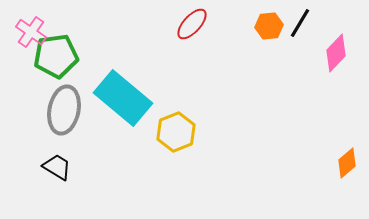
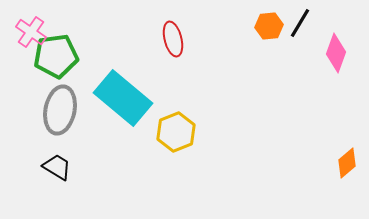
red ellipse: moved 19 px left, 15 px down; rotated 56 degrees counterclockwise
pink diamond: rotated 24 degrees counterclockwise
gray ellipse: moved 4 px left
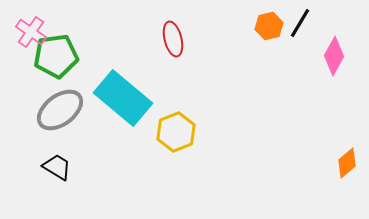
orange hexagon: rotated 8 degrees counterclockwise
pink diamond: moved 2 px left, 3 px down; rotated 9 degrees clockwise
gray ellipse: rotated 42 degrees clockwise
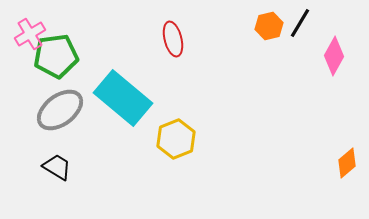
pink cross: moved 1 px left, 2 px down; rotated 24 degrees clockwise
yellow hexagon: moved 7 px down
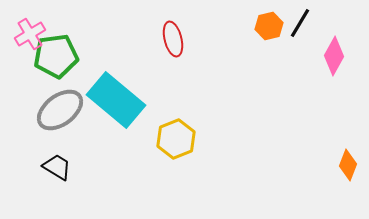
cyan rectangle: moved 7 px left, 2 px down
orange diamond: moved 1 px right, 2 px down; rotated 28 degrees counterclockwise
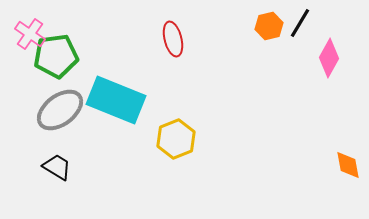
pink cross: rotated 24 degrees counterclockwise
pink diamond: moved 5 px left, 2 px down
cyan rectangle: rotated 18 degrees counterclockwise
orange diamond: rotated 32 degrees counterclockwise
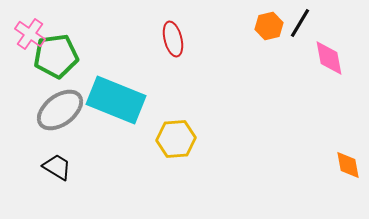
pink diamond: rotated 39 degrees counterclockwise
yellow hexagon: rotated 18 degrees clockwise
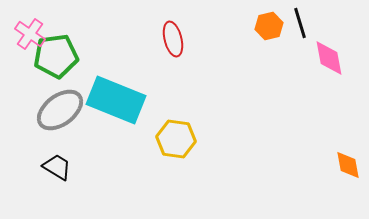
black line: rotated 48 degrees counterclockwise
yellow hexagon: rotated 12 degrees clockwise
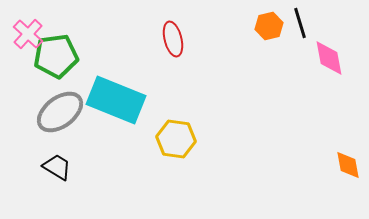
pink cross: moved 2 px left; rotated 8 degrees clockwise
gray ellipse: moved 2 px down
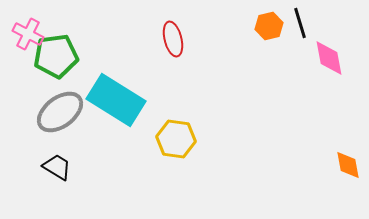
pink cross: rotated 16 degrees counterclockwise
cyan rectangle: rotated 10 degrees clockwise
